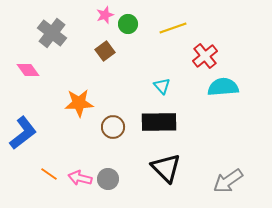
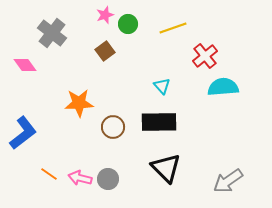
pink diamond: moved 3 px left, 5 px up
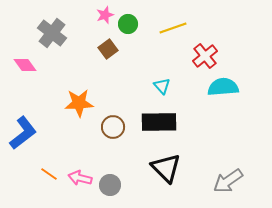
brown square: moved 3 px right, 2 px up
gray circle: moved 2 px right, 6 px down
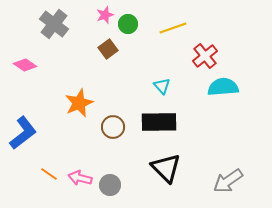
gray cross: moved 2 px right, 9 px up
pink diamond: rotated 20 degrees counterclockwise
orange star: rotated 20 degrees counterclockwise
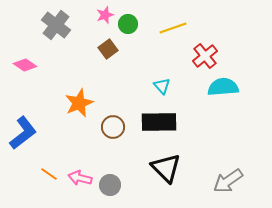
gray cross: moved 2 px right, 1 px down
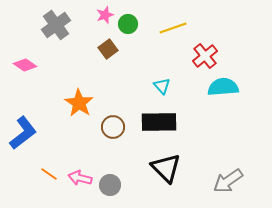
gray cross: rotated 16 degrees clockwise
orange star: rotated 16 degrees counterclockwise
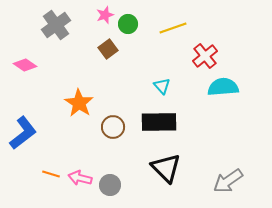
orange line: moved 2 px right; rotated 18 degrees counterclockwise
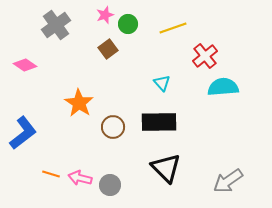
cyan triangle: moved 3 px up
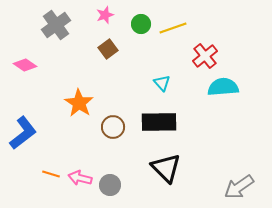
green circle: moved 13 px right
gray arrow: moved 11 px right, 6 px down
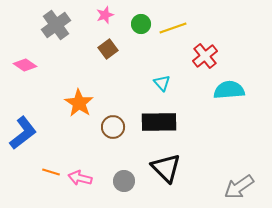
cyan semicircle: moved 6 px right, 3 px down
orange line: moved 2 px up
gray circle: moved 14 px right, 4 px up
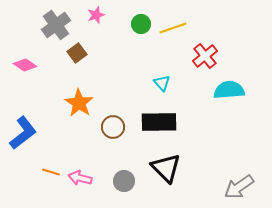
pink star: moved 9 px left
brown square: moved 31 px left, 4 px down
